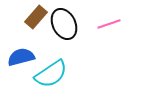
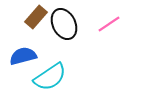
pink line: rotated 15 degrees counterclockwise
blue semicircle: moved 2 px right, 1 px up
cyan semicircle: moved 1 px left, 3 px down
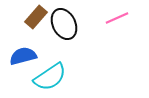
pink line: moved 8 px right, 6 px up; rotated 10 degrees clockwise
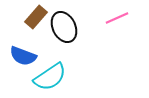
black ellipse: moved 3 px down
blue semicircle: rotated 144 degrees counterclockwise
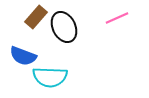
cyan semicircle: rotated 36 degrees clockwise
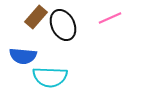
pink line: moved 7 px left
black ellipse: moved 1 px left, 2 px up
blue semicircle: rotated 16 degrees counterclockwise
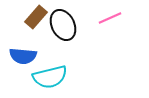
cyan semicircle: rotated 16 degrees counterclockwise
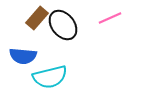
brown rectangle: moved 1 px right, 1 px down
black ellipse: rotated 12 degrees counterclockwise
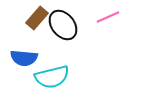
pink line: moved 2 px left, 1 px up
blue semicircle: moved 1 px right, 2 px down
cyan semicircle: moved 2 px right
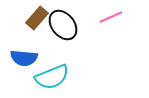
pink line: moved 3 px right
cyan semicircle: rotated 8 degrees counterclockwise
